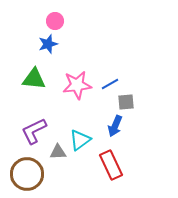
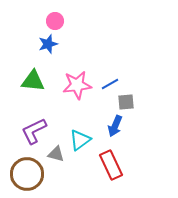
green triangle: moved 1 px left, 2 px down
gray triangle: moved 2 px left, 2 px down; rotated 18 degrees clockwise
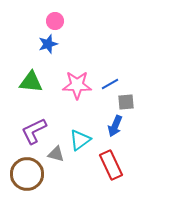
green triangle: moved 2 px left, 1 px down
pink star: rotated 8 degrees clockwise
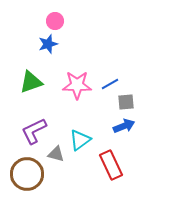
green triangle: rotated 25 degrees counterclockwise
blue arrow: moved 9 px right; rotated 135 degrees counterclockwise
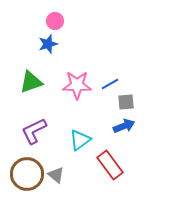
gray triangle: moved 21 px down; rotated 24 degrees clockwise
red rectangle: moved 1 px left; rotated 12 degrees counterclockwise
